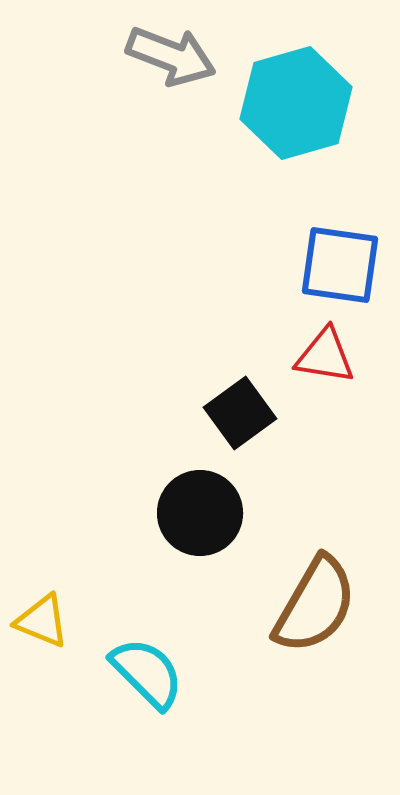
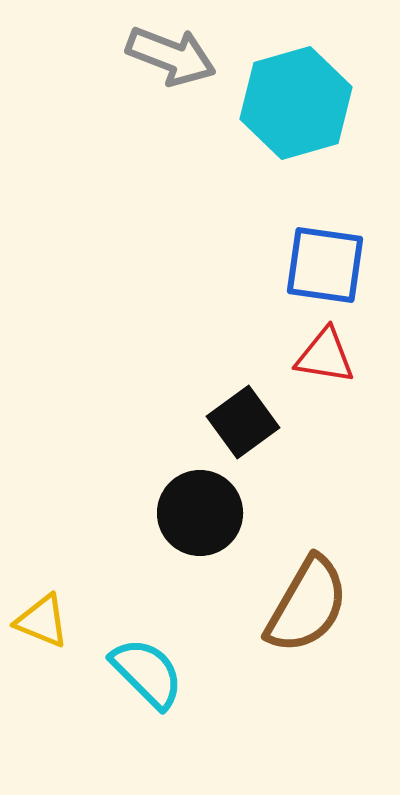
blue square: moved 15 px left
black square: moved 3 px right, 9 px down
brown semicircle: moved 8 px left
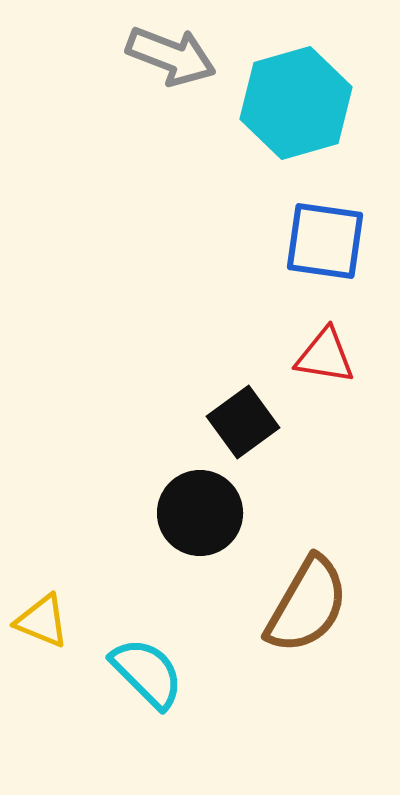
blue square: moved 24 px up
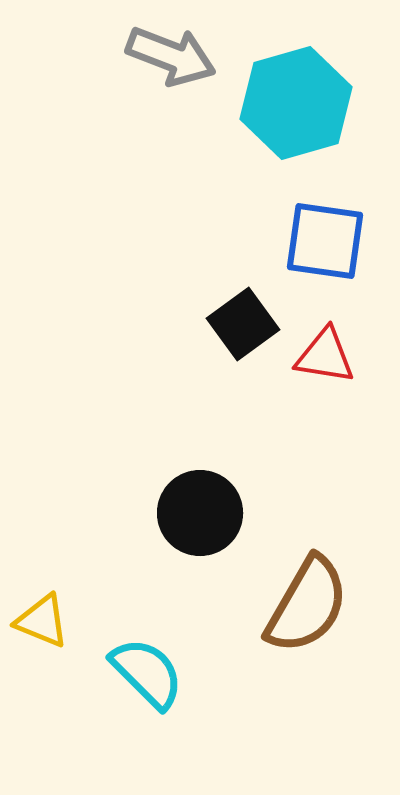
black square: moved 98 px up
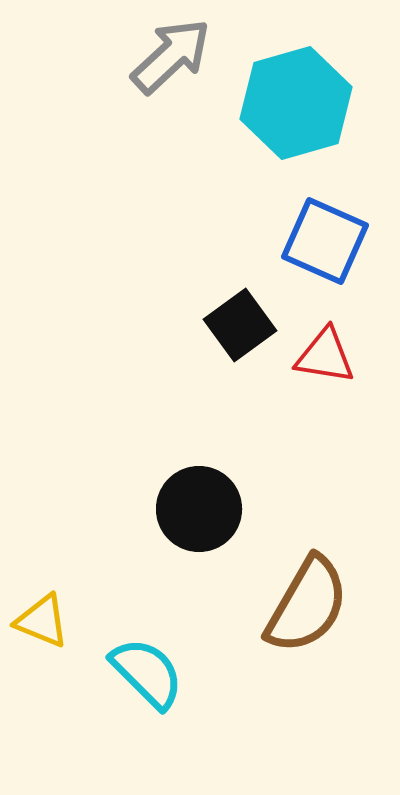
gray arrow: rotated 64 degrees counterclockwise
blue square: rotated 16 degrees clockwise
black square: moved 3 px left, 1 px down
black circle: moved 1 px left, 4 px up
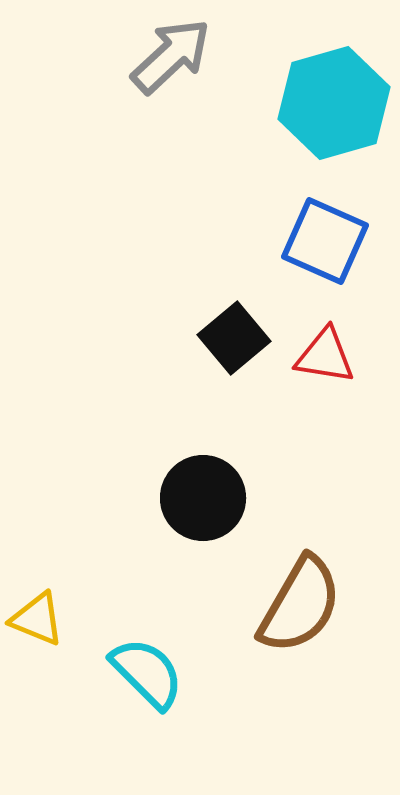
cyan hexagon: moved 38 px right
black square: moved 6 px left, 13 px down; rotated 4 degrees counterclockwise
black circle: moved 4 px right, 11 px up
brown semicircle: moved 7 px left
yellow triangle: moved 5 px left, 2 px up
